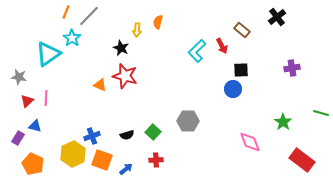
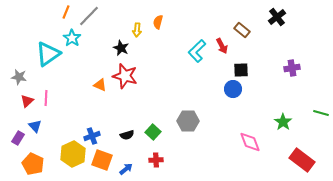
blue triangle: rotated 32 degrees clockwise
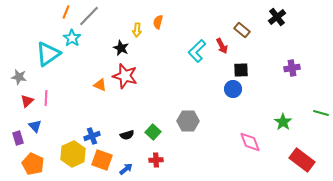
purple rectangle: rotated 48 degrees counterclockwise
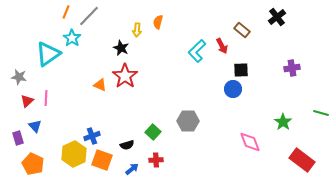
red star: rotated 20 degrees clockwise
black semicircle: moved 10 px down
yellow hexagon: moved 1 px right
blue arrow: moved 6 px right
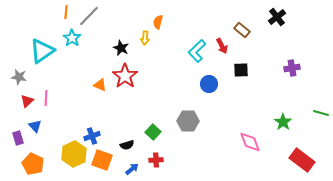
orange line: rotated 16 degrees counterclockwise
yellow arrow: moved 8 px right, 8 px down
cyan triangle: moved 6 px left, 3 px up
blue circle: moved 24 px left, 5 px up
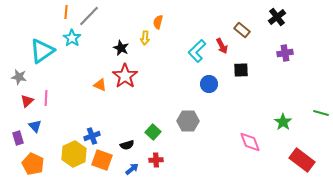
purple cross: moved 7 px left, 15 px up
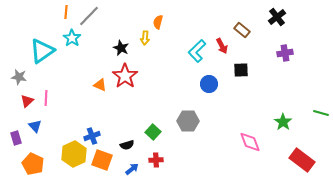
purple rectangle: moved 2 px left
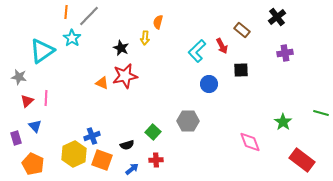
red star: rotated 25 degrees clockwise
orange triangle: moved 2 px right, 2 px up
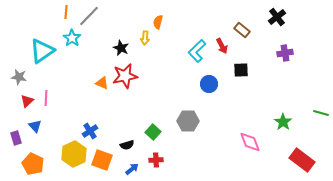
blue cross: moved 2 px left, 5 px up; rotated 14 degrees counterclockwise
